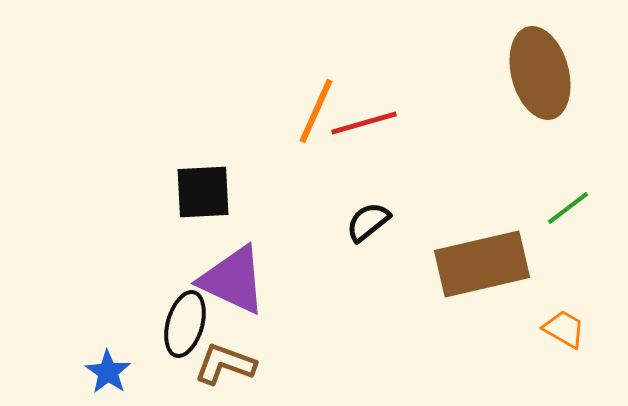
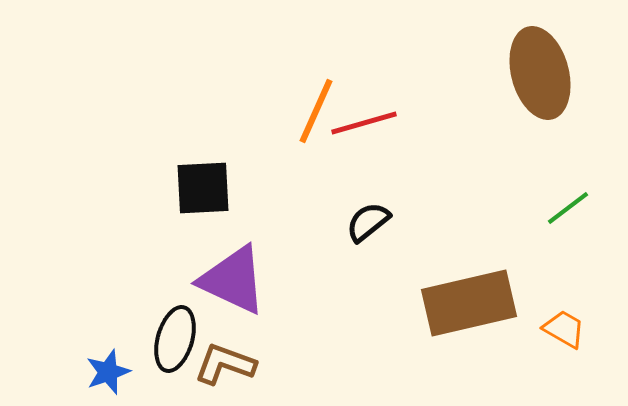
black square: moved 4 px up
brown rectangle: moved 13 px left, 39 px down
black ellipse: moved 10 px left, 15 px down
blue star: rotated 18 degrees clockwise
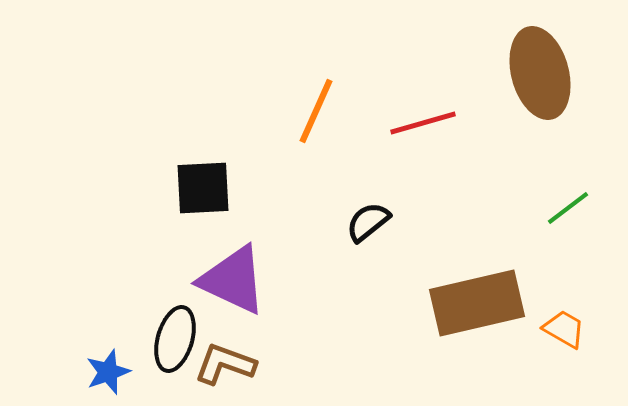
red line: moved 59 px right
brown rectangle: moved 8 px right
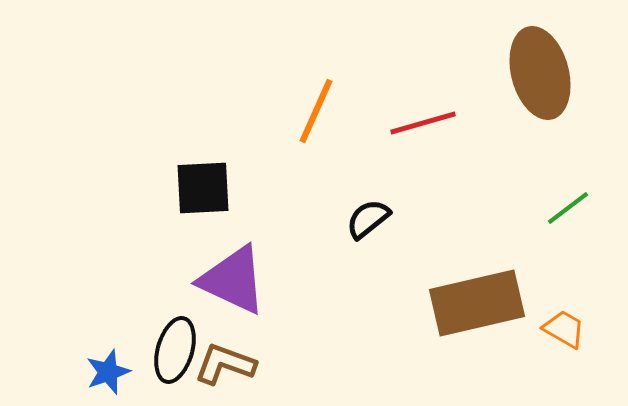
black semicircle: moved 3 px up
black ellipse: moved 11 px down
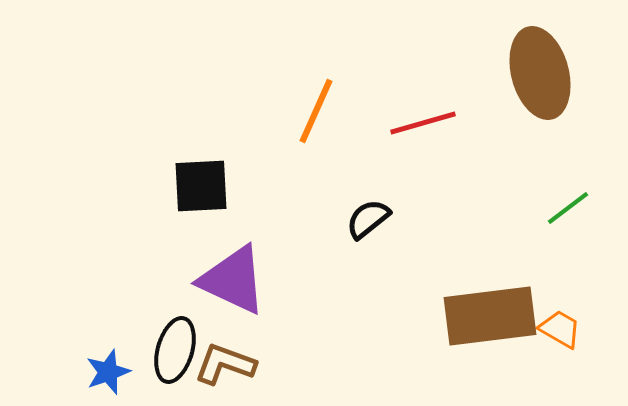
black square: moved 2 px left, 2 px up
brown rectangle: moved 13 px right, 13 px down; rotated 6 degrees clockwise
orange trapezoid: moved 4 px left
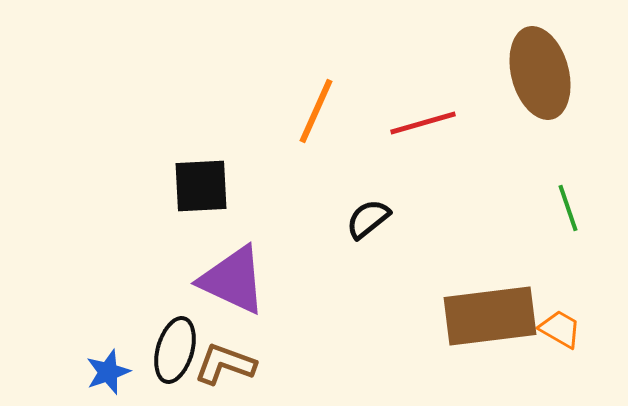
green line: rotated 72 degrees counterclockwise
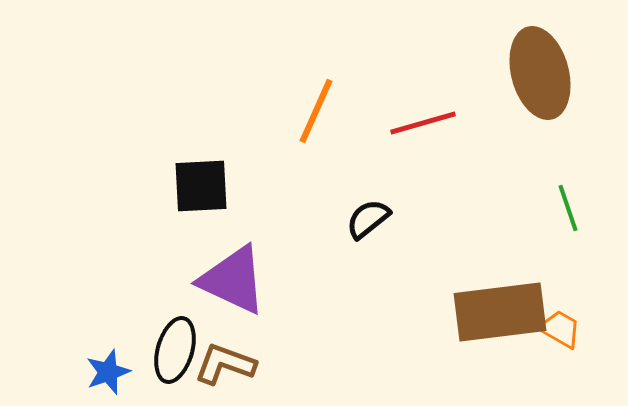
brown rectangle: moved 10 px right, 4 px up
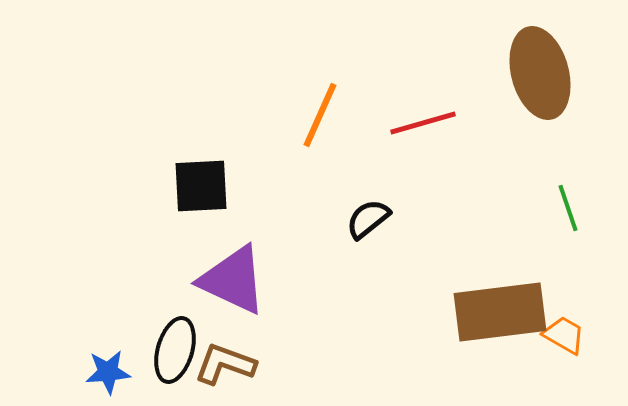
orange line: moved 4 px right, 4 px down
orange trapezoid: moved 4 px right, 6 px down
blue star: rotated 15 degrees clockwise
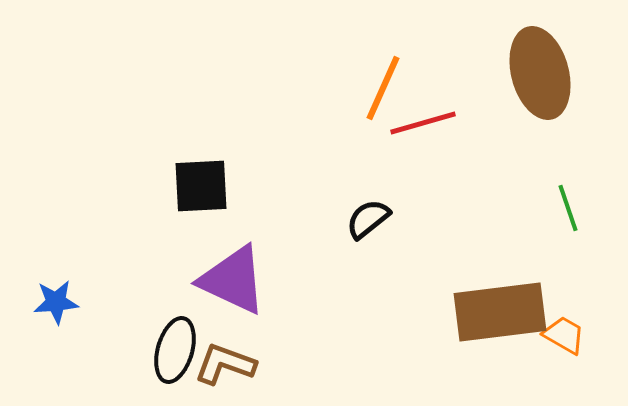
orange line: moved 63 px right, 27 px up
blue star: moved 52 px left, 70 px up
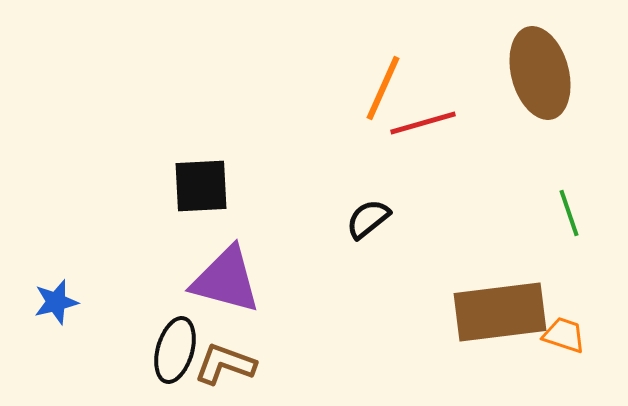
green line: moved 1 px right, 5 px down
purple triangle: moved 7 px left; rotated 10 degrees counterclockwise
blue star: rotated 9 degrees counterclockwise
orange trapezoid: rotated 12 degrees counterclockwise
